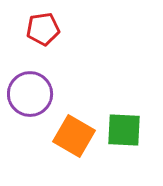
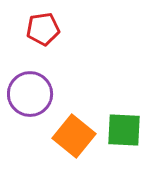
orange square: rotated 9 degrees clockwise
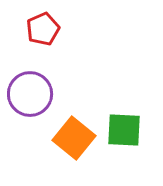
red pentagon: rotated 16 degrees counterclockwise
orange square: moved 2 px down
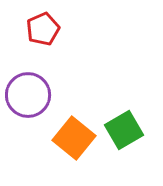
purple circle: moved 2 px left, 1 px down
green square: rotated 33 degrees counterclockwise
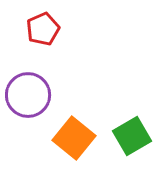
green square: moved 8 px right, 6 px down
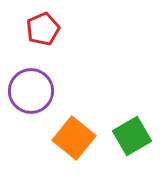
purple circle: moved 3 px right, 4 px up
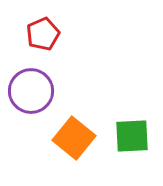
red pentagon: moved 5 px down
green square: rotated 27 degrees clockwise
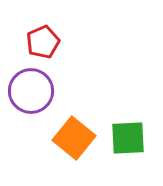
red pentagon: moved 8 px down
green square: moved 4 px left, 2 px down
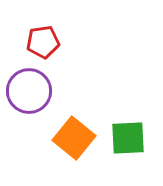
red pentagon: rotated 16 degrees clockwise
purple circle: moved 2 px left
